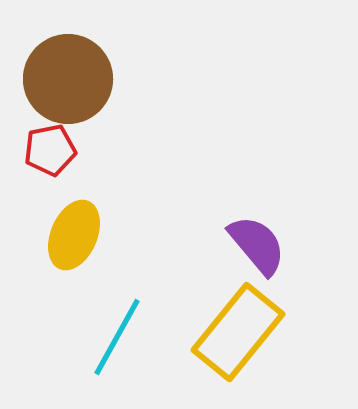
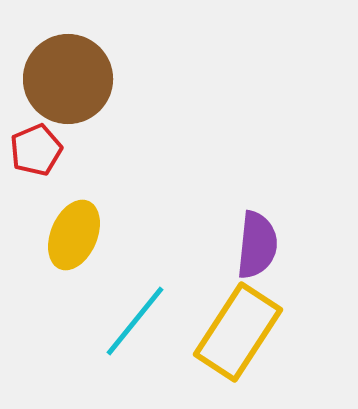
red pentagon: moved 14 px left; rotated 12 degrees counterclockwise
purple semicircle: rotated 46 degrees clockwise
yellow rectangle: rotated 6 degrees counterclockwise
cyan line: moved 18 px right, 16 px up; rotated 10 degrees clockwise
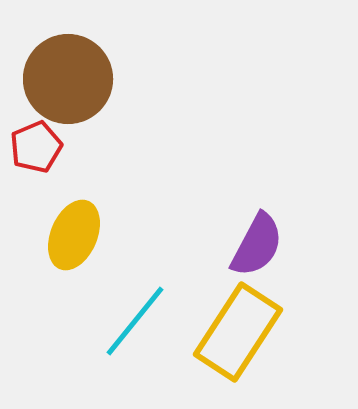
red pentagon: moved 3 px up
purple semicircle: rotated 22 degrees clockwise
